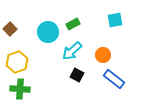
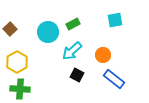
yellow hexagon: rotated 10 degrees counterclockwise
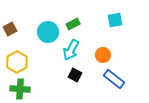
brown square: rotated 16 degrees clockwise
cyan arrow: moved 1 px left, 1 px up; rotated 20 degrees counterclockwise
black square: moved 2 px left
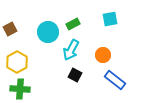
cyan square: moved 5 px left, 1 px up
blue rectangle: moved 1 px right, 1 px down
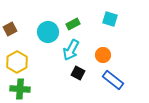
cyan square: rotated 28 degrees clockwise
black square: moved 3 px right, 2 px up
blue rectangle: moved 2 px left
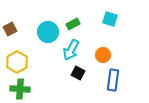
blue rectangle: rotated 60 degrees clockwise
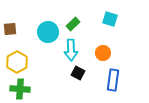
green rectangle: rotated 16 degrees counterclockwise
brown square: rotated 24 degrees clockwise
cyan arrow: rotated 30 degrees counterclockwise
orange circle: moved 2 px up
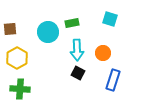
green rectangle: moved 1 px left, 1 px up; rotated 32 degrees clockwise
cyan arrow: moved 6 px right
yellow hexagon: moved 4 px up
blue rectangle: rotated 10 degrees clockwise
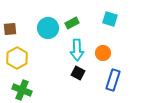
green rectangle: rotated 16 degrees counterclockwise
cyan circle: moved 4 px up
green cross: moved 2 px right, 1 px down; rotated 18 degrees clockwise
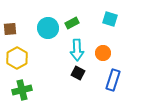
green cross: rotated 36 degrees counterclockwise
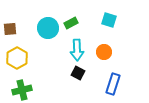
cyan square: moved 1 px left, 1 px down
green rectangle: moved 1 px left
orange circle: moved 1 px right, 1 px up
blue rectangle: moved 4 px down
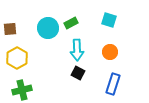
orange circle: moved 6 px right
